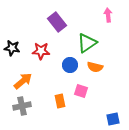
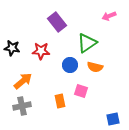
pink arrow: moved 1 px right, 1 px down; rotated 104 degrees counterclockwise
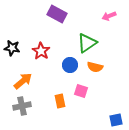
purple rectangle: moved 8 px up; rotated 24 degrees counterclockwise
red star: rotated 30 degrees clockwise
blue square: moved 3 px right, 1 px down
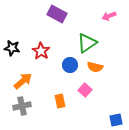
pink square: moved 4 px right, 1 px up; rotated 24 degrees clockwise
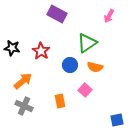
pink arrow: rotated 40 degrees counterclockwise
gray cross: moved 2 px right; rotated 36 degrees clockwise
blue square: moved 1 px right
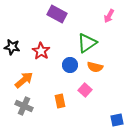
black star: moved 1 px up
orange arrow: moved 1 px right, 1 px up
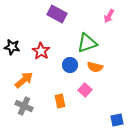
green triangle: rotated 15 degrees clockwise
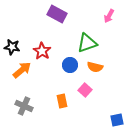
red star: moved 1 px right
orange arrow: moved 2 px left, 10 px up
orange rectangle: moved 2 px right
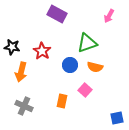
orange arrow: moved 1 px left, 2 px down; rotated 144 degrees clockwise
orange rectangle: rotated 24 degrees clockwise
blue square: moved 2 px up
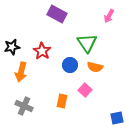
green triangle: rotated 45 degrees counterclockwise
black star: rotated 21 degrees counterclockwise
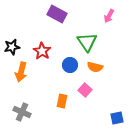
green triangle: moved 1 px up
gray cross: moved 2 px left, 6 px down
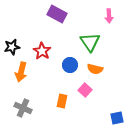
pink arrow: rotated 32 degrees counterclockwise
green triangle: moved 3 px right
orange semicircle: moved 2 px down
gray cross: moved 1 px right, 4 px up
